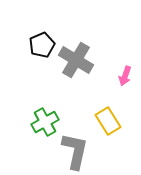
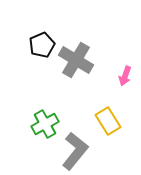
green cross: moved 2 px down
gray L-shape: rotated 27 degrees clockwise
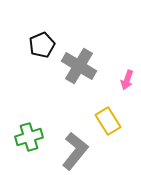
gray cross: moved 3 px right, 6 px down
pink arrow: moved 2 px right, 4 px down
green cross: moved 16 px left, 13 px down; rotated 12 degrees clockwise
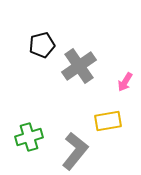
black pentagon: rotated 10 degrees clockwise
gray cross: rotated 24 degrees clockwise
pink arrow: moved 2 px left, 2 px down; rotated 12 degrees clockwise
yellow rectangle: rotated 68 degrees counterclockwise
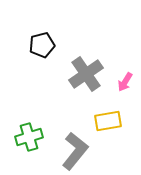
gray cross: moved 7 px right, 8 px down
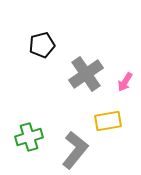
gray L-shape: moved 1 px up
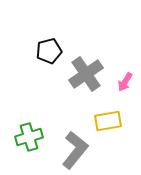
black pentagon: moved 7 px right, 6 px down
